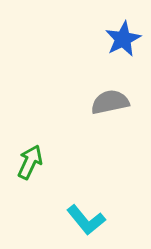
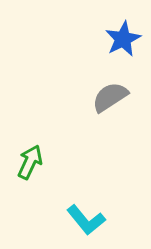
gray semicircle: moved 5 px up; rotated 21 degrees counterclockwise
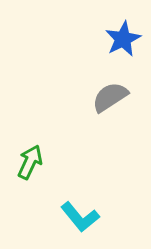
cyan L-shape: moved 6 px left, 3 px up
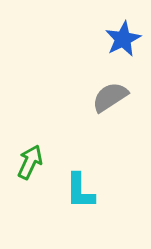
cyan L-shape: moved 26 px up; rotated 39 degrees clockwise
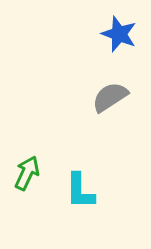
blue star: moved 4 px left, 5 px up; rotated 24 degrees counterclockwise
green arrow: moved 3 px left, 11 px down
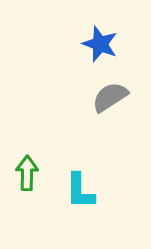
blue star: moved 19 px left, 10 px down
green arrow: rotated 24 degrees counterclockwise
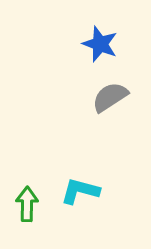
green arrow: moved 31 px down
cyan L-shape: rotated 105 degrees clockwise
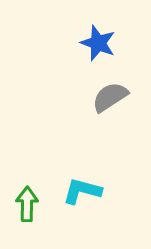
blue star: moved 2 px left, 1 px up
cyan L-shape: moved 2 px right
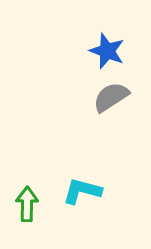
blue star: moved 9 px right, 8 px down
gray semicircle: moved 1 px right
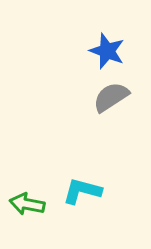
green arrow: rotated 80 degrees counterclockwise
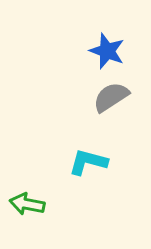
cyan L-shape: moved 6 px right, 29 px up
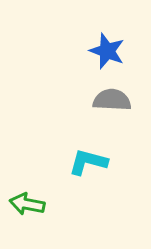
gray semicircle: moved 1 px right, 3 px down; rotated 36 degrees clockwise
